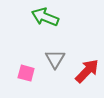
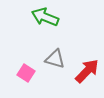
gray triangle: rotated 45 degrees counterclockwise
pink square: rotated 18 degrees clockwise
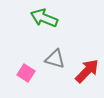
green arrow: moved 1 px left, 1 px down
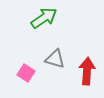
green arrow: rotated 124 degrees clockwise
red arrow: rotated 40 degrees counterclockwise
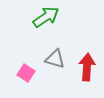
green arrow: moved 2 px right, 1 px up
red arrow: moved 4 px up
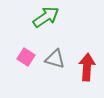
pink square: moved 16 px up
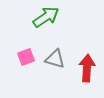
pink square: rotated 36 degrees clockwise
red arrow: moved 1 px down
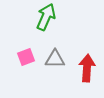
green arrow: rotated 32 degrees counterclockwise
gray triangle: rotated 15 degrees counterclockwise
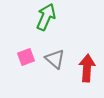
gray triangle: rotated 40 degrees clockwise
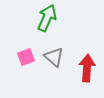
green arrow: moved 1 px right, 1 px down
gray triangle: moved 1 px left, 2 px up
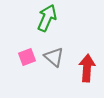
pink square: moved 1 px right
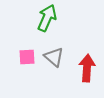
pink square: rotated 18 degrees clockwise
